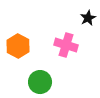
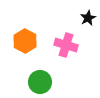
orange hexagon: moved 7 px right, 5 px up
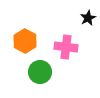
pink cross: moved 2 px down; rotated 10 degrees counterclockwise
green circle: moved 10 px up
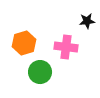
black star: moved 1 px left, 3 px down; rotated 21 degrees clockwise
orange hexagon: moved 1 px left, 2 px down; rotated 15 degrees clockwise
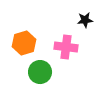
black star: moved 2 px left, 1 px up
